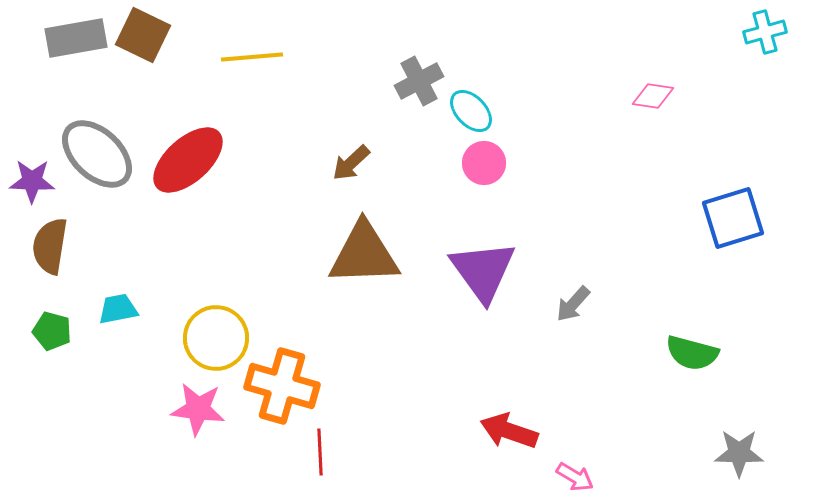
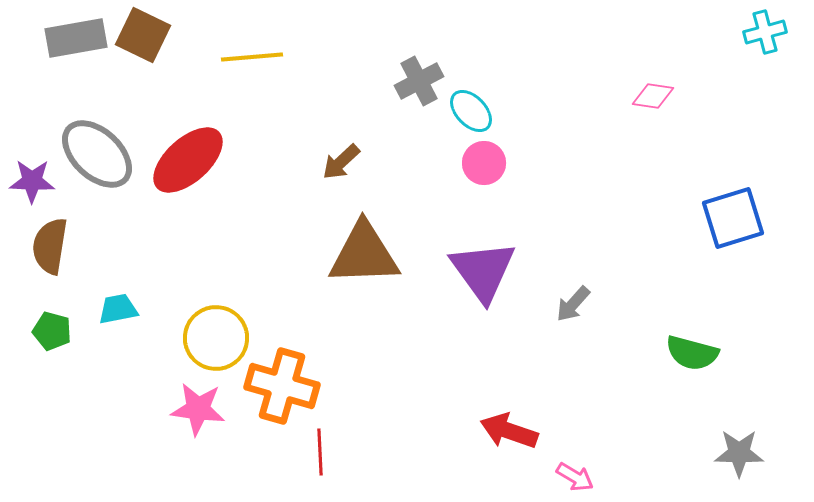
brown arrow: moved 10 px left, 1 px up
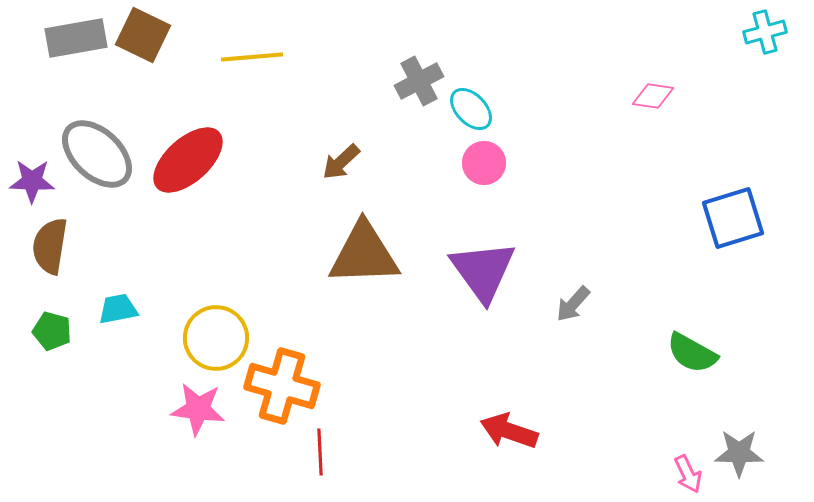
cyan ellipse: moved 2 px up
green semicircle: rotated 14 degrees clockwise
pink arrow: moved 113 px right, 3 px up; rotated 33 degrees clockwise
